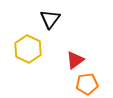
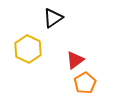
black triangle: moved 3 px right, 1 px up; rotated 20 degrees clockwise
orange pentagon: moved 2 px left, 1 px up; rotated 25 degrees counterclockwise
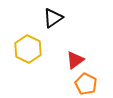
orange pentagon: moved 1 px right, 1 px down; rotated 15 degrees counterclockwise
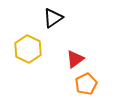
red triangle: moved 1 px up
orange pentagon: rotated 20 degrees clockwise
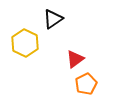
black triangle: moved 1 px down
yellow hexagon: moved 3 px left, 6 px up
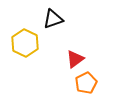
black triangle: rotated 15 degrees clockwise
orange pentagon: moved 1 px up
